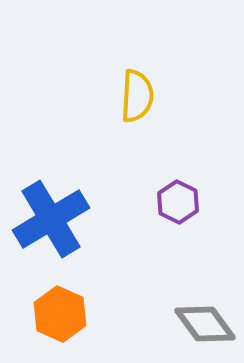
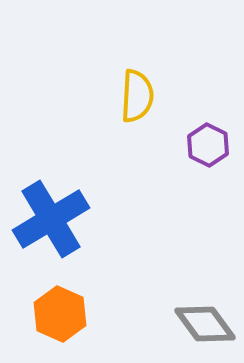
purple hexagon: moved 30 px right, 57 px up
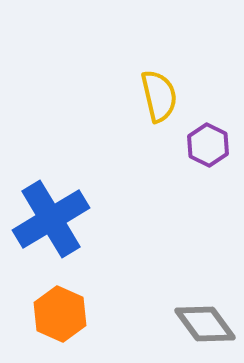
yellow semicircle: moved 22 px right; rotated 16 degrees counterclockwise
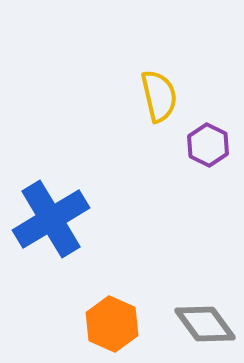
orange hexagon: moved 52 px right, 10 px down
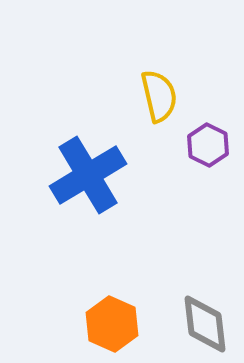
blue cross: moved 37 px right, 44 px up
gray diamond: rotated 30 degrees clockwise
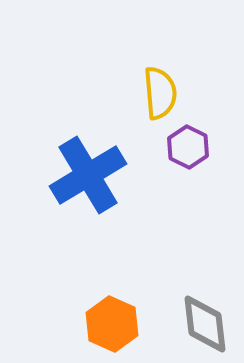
yellow semicircle: moved 1 px right, 3 px up; rotated 8 degrees clockwise
purple hexagon: moved 20 px left, 2 px down
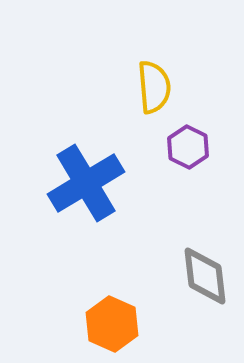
yellow semicircle: moved 6 px left, 6 px up
blue cross: moved 2 px left, 8 px down
gray diamond: moved 48 px up
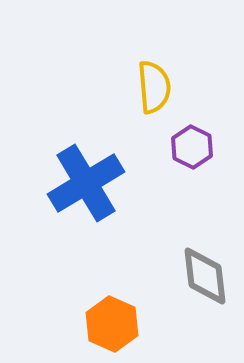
purple hexagon: moved 4 px right
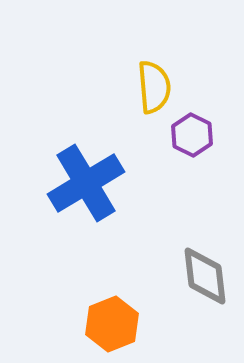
purple hexagon: moved 12 px up
orange hexagon: rotated 14 degrees clockwise
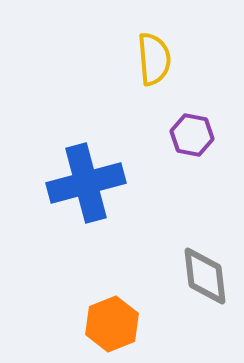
yellow semicircle: moved 28 px up
purple hexagon: rotated 15 degrees counterclockwise
blue cross: rotated 16 degrees clockwise
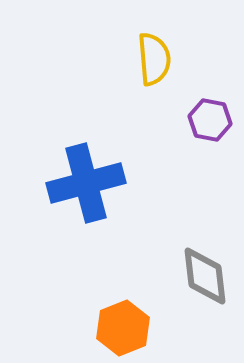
purple hexagon: moved 18 px right, 15 px up
orange hexagon: moved 11 px right, 4 px down
